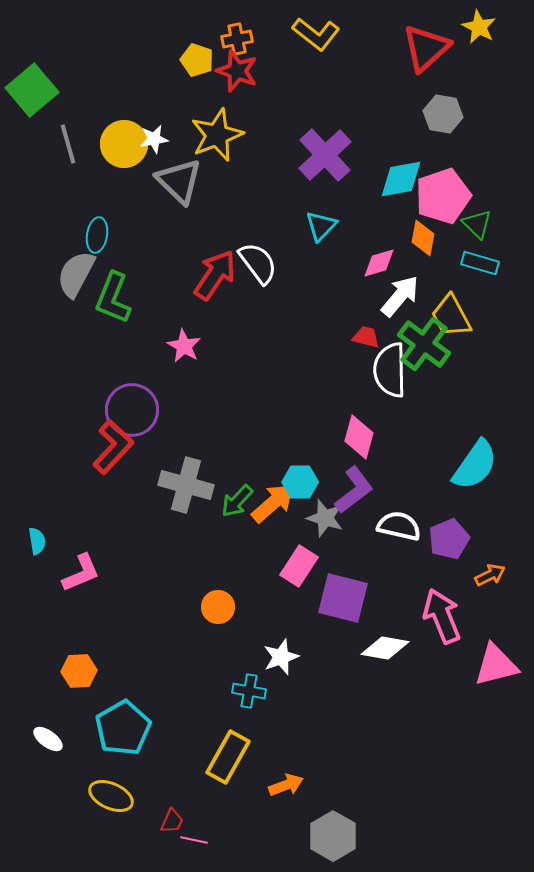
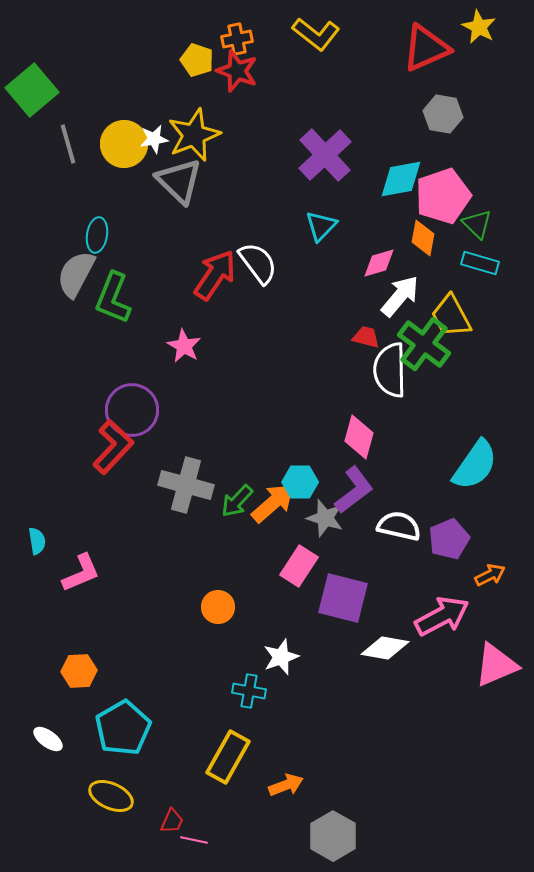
red triangle at (426, 48): rotated 18 degrees clockwise
yellow star at (217, 135): moved 23 px left
pink arrow at (442, 616): rotated 84 degrees clockwise
pink triangle at (496, 665): rotated 9 degrees counterclockwise
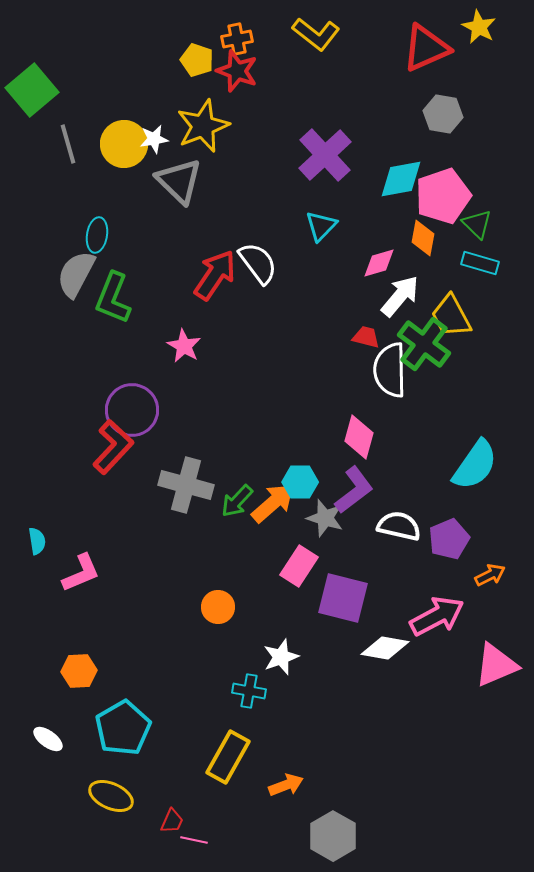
yellow star at (194, 135): moved 9 px right, 9 px up
pink arrow at (442, 616): moved 5 px left
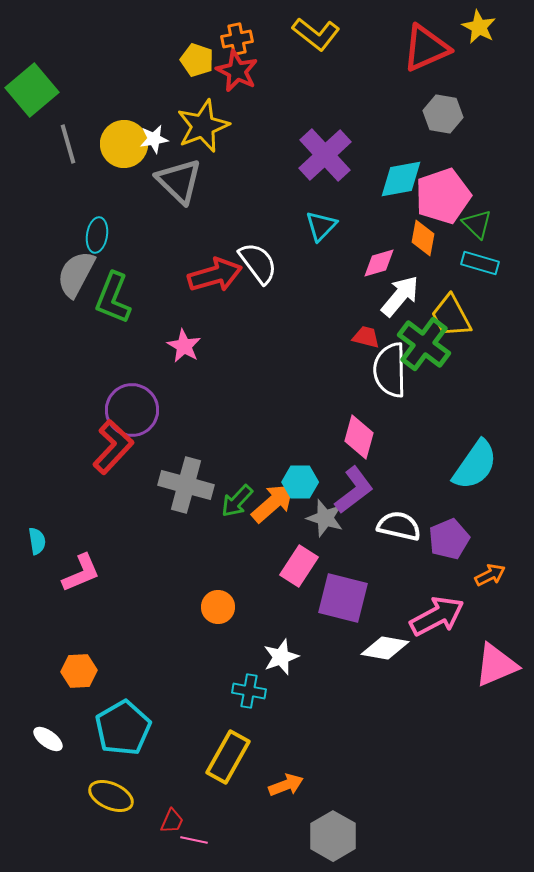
red star at (237, 71): rotated 6 degrees clockwise
red arrow at (215, 275): rotated 40 degrees clockwise
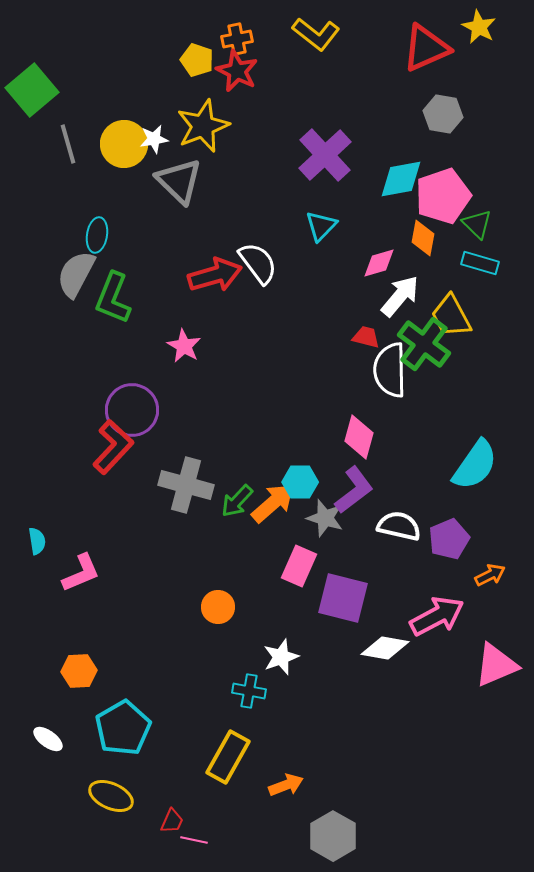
pink rectangle at (299, 566): rotated 9 degrees counterclockwise
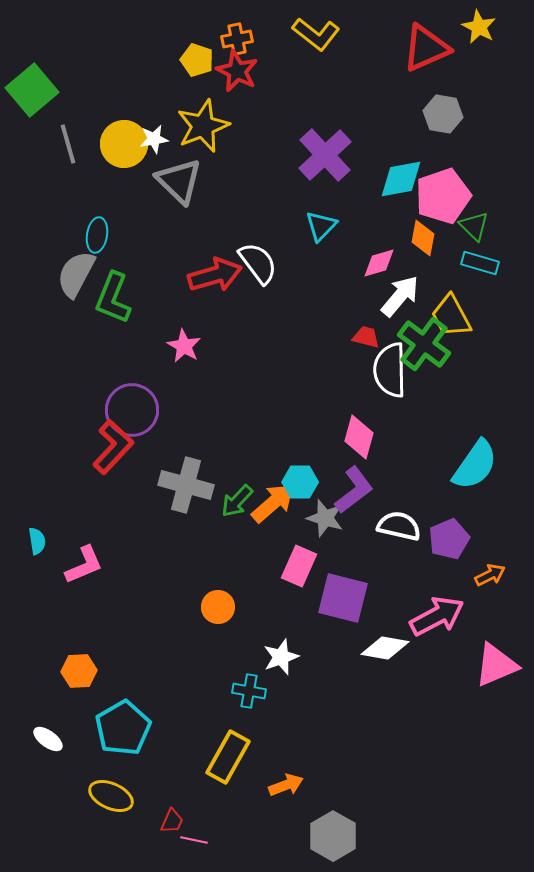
green triangle at (477, 224): moved 3 px left, 2 px down
pink L-shape at (81, 573): moved 3 px right, 8 px up
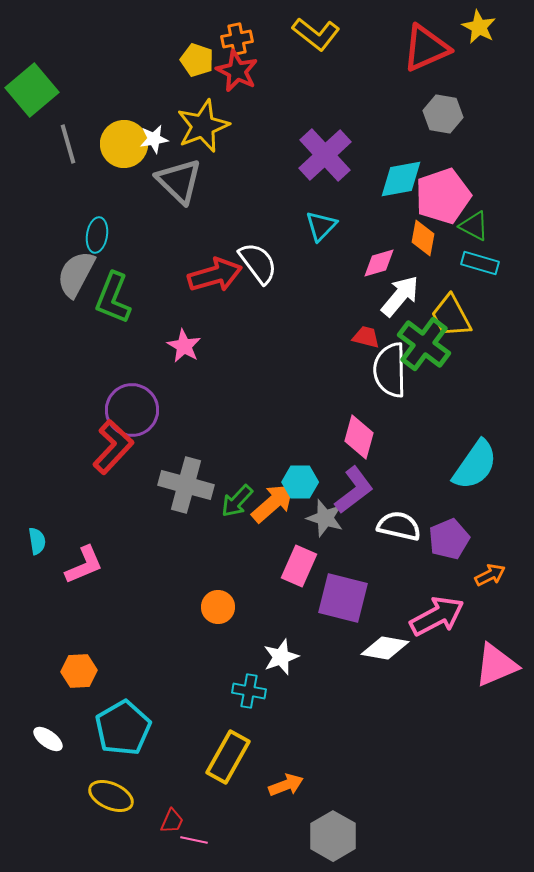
green triangle at (474, 226): rotated 16 degrees counterclockwise
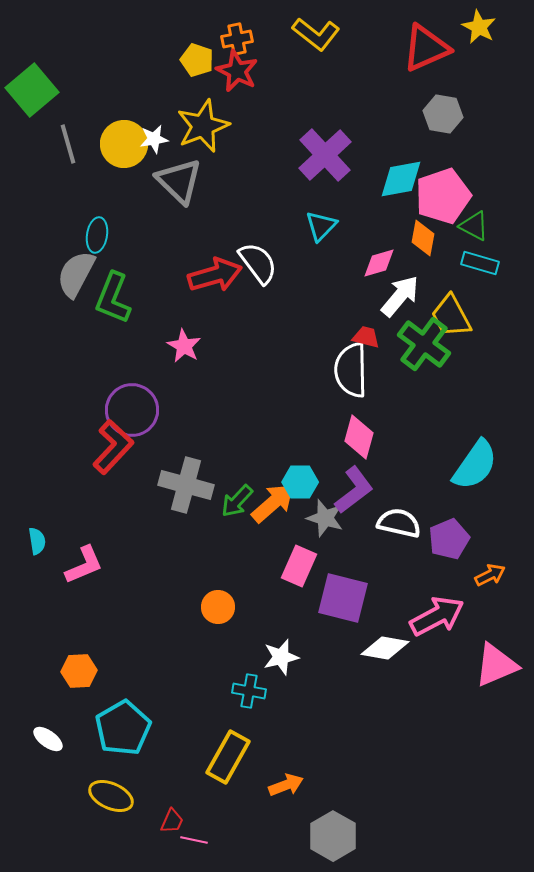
white semicircle at (390, 370): moved 39 px left
white semicircle at (399, 526): moved 3 px up
white star at (281, 657): rotated 6 degrees clockwise
